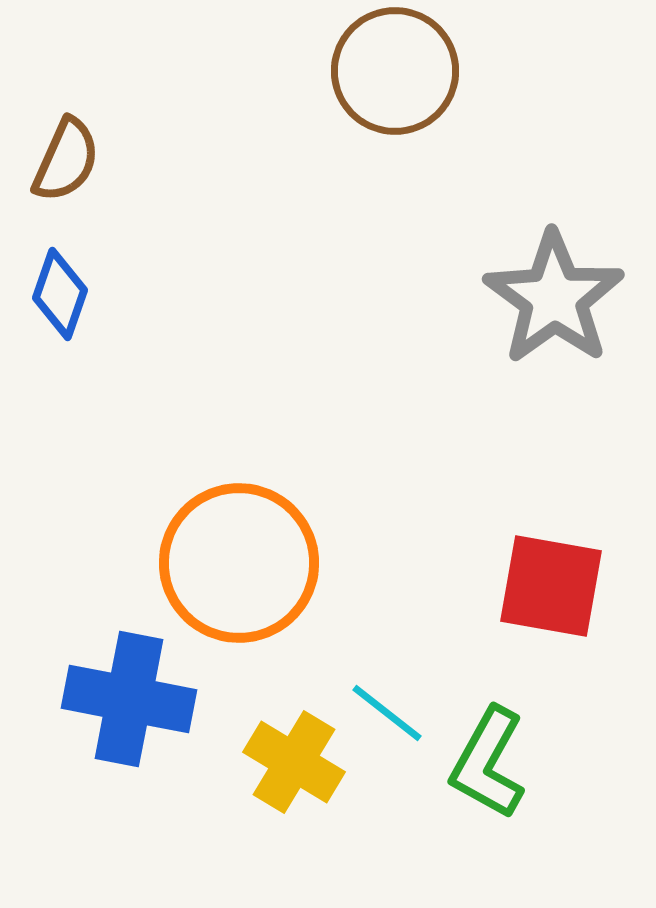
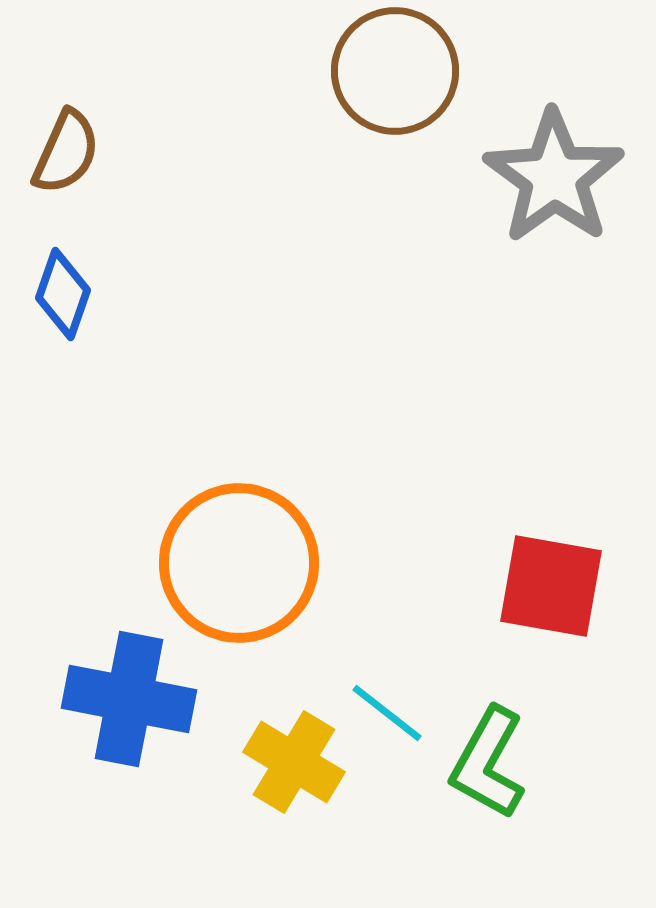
brown semicircle: moved 8 px up
blue diamond: moved 3 px right
gray star: moved 121 px up
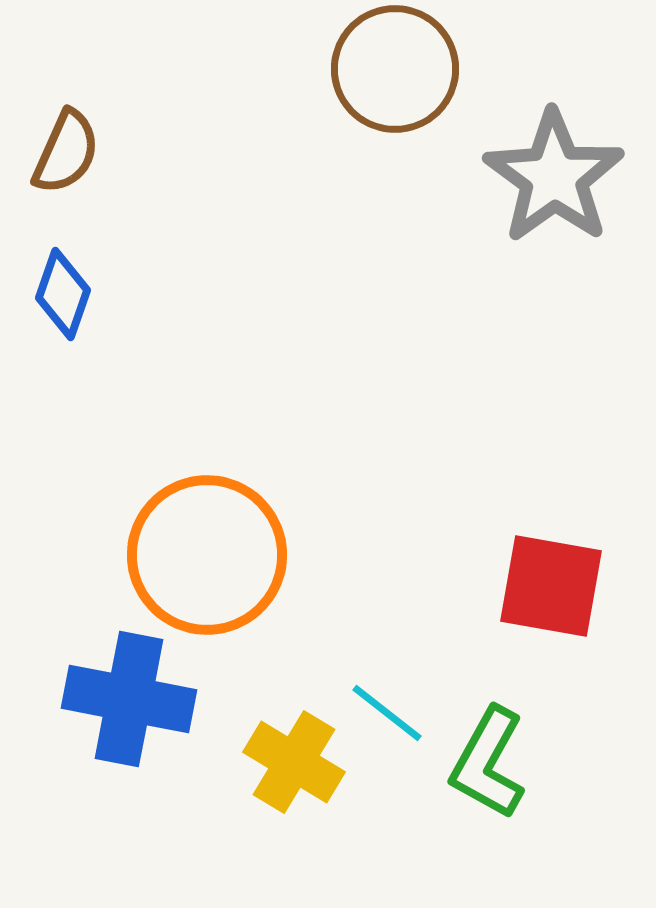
brown circle: moved 2 px up
orange circle: moved 32 px left, 8 px up
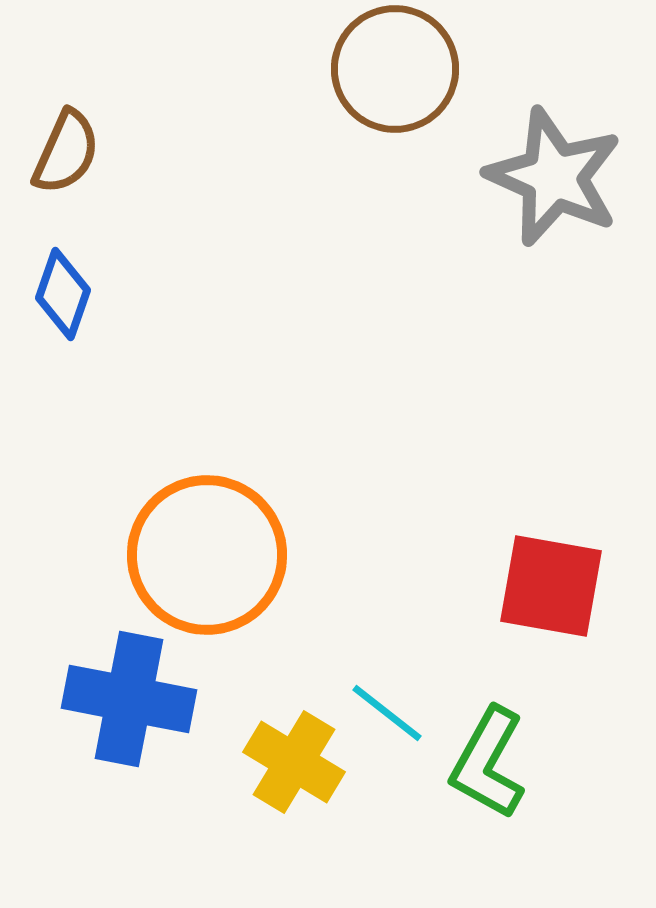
gray star: rotated 12 degrees counterclockwise
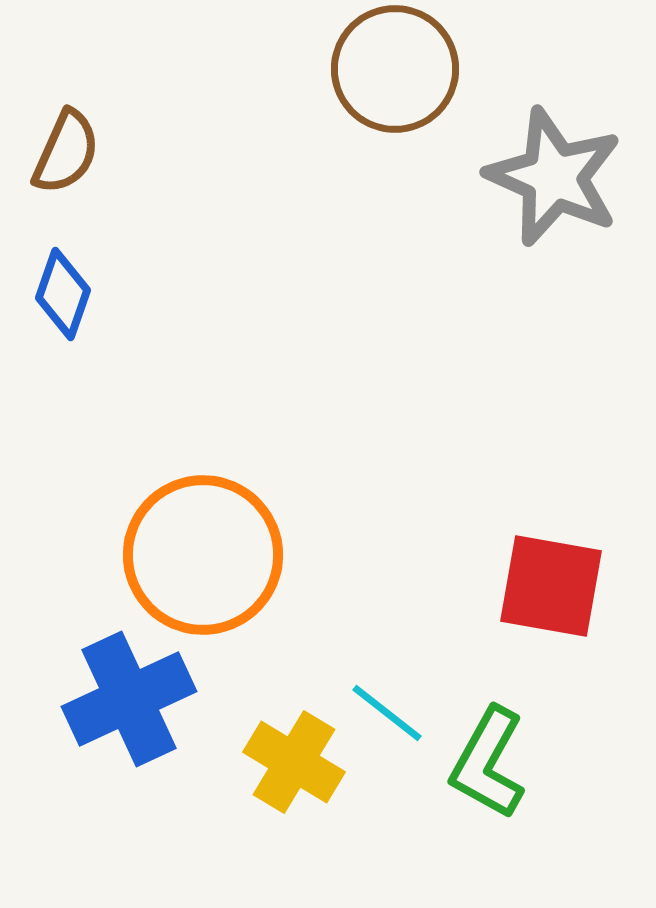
orange circle: moved 4 px left
blue cross: rotated 36 degrees counterclockwise
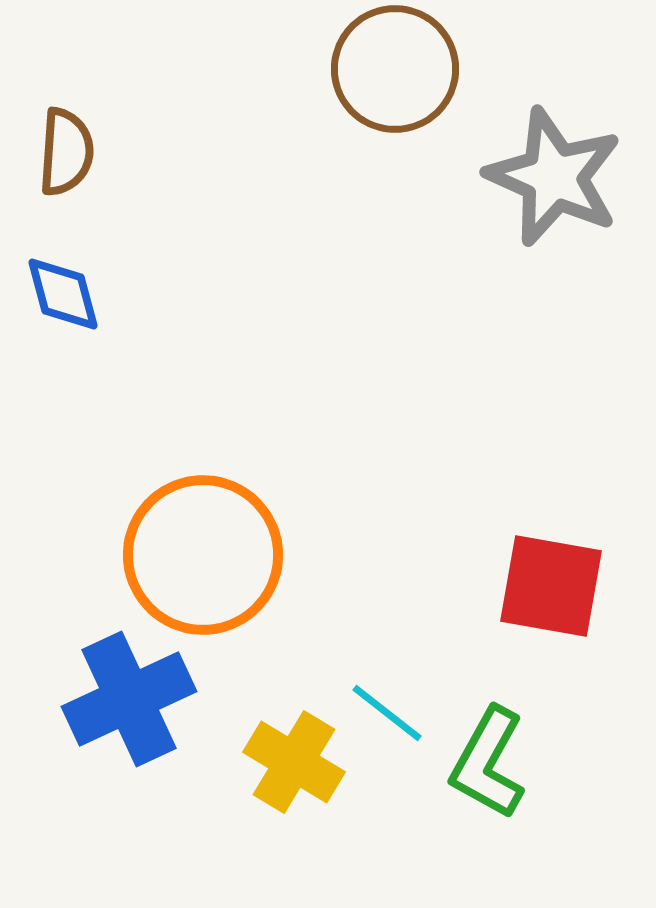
brown semicircle: rotated 20 degrees counterclockwise
blue diamond: rotated 34 degrees counterclockwise
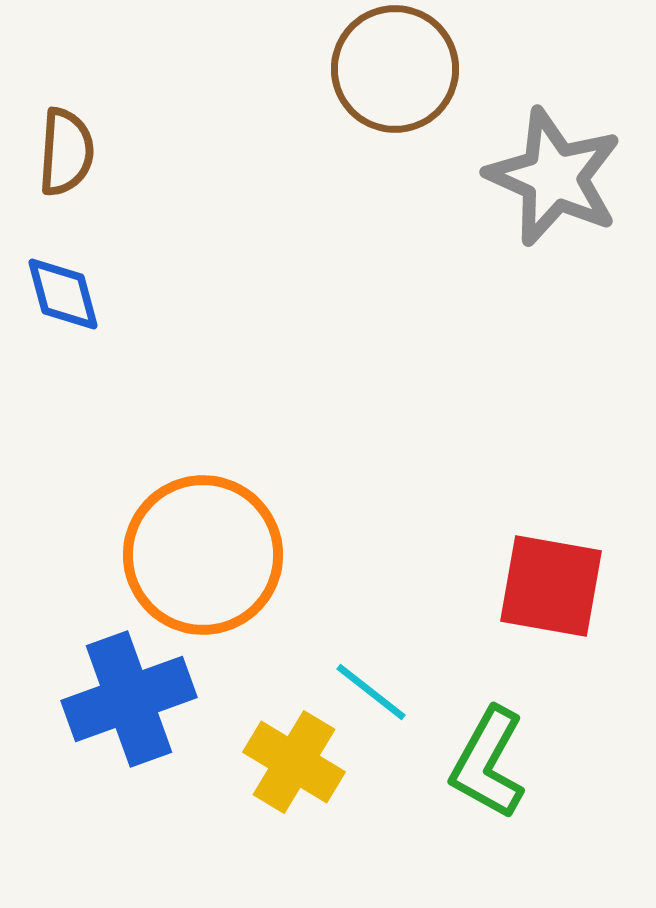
blue cross: rotated 5 degrees clockwise
cyan line: moved 16 px left, 21 px up
